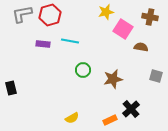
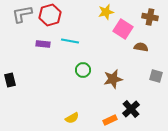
black rectangle: moved 1 px left, 8 px up
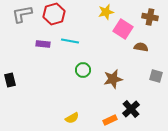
red hexagon: moved 4 px right, 1 px up
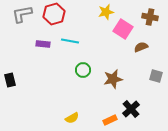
brown semicircle: rotated 32 degrees counterclockwise
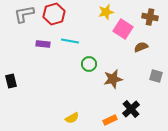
gray L-shape: moved 2 px right
green circle: moved 6 px right, 6 px up
black rectangle: moved 1 px right, 1 px down
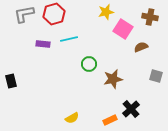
cyan line: moved 1 px left, 2 px up; rotated 24 degrees counterclockwise
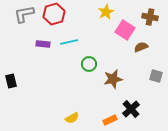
yellow star: rotated 14 degrees counterclockwise
pink square: moved 2 px right, 1 px down
cyan line: moved 3 px down
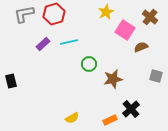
brown cross: rotated 28 degrees clockwise
purple rectangle: rotated 48 degrees counterclockwise
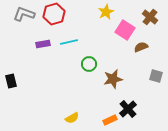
gray L-shape: rotated 30 degrees clockwise
purple rectangle: rotated 32 degrees clockwise
black cross: moved 3 px left
